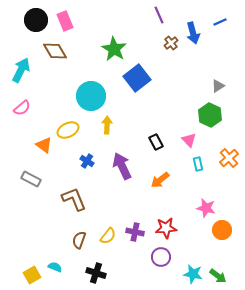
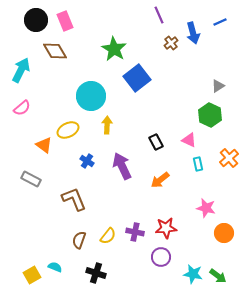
pink triangle: rotated 21 degrees counterclockwise
orange circle: moved 2 px right, 3 px down
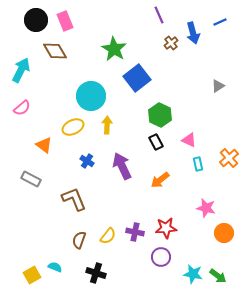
green hexagon: moved 50 px left
yellow ellipse: moved 5 px right, 3 px up
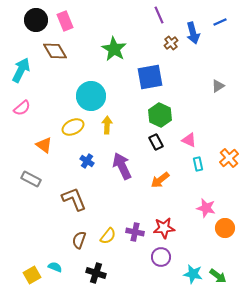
blue square: moved 13 px right, 1 px up; rotated 28 degrees clockwise
red star: moved 2 px left
orange circle: moved 1 px right, 5 px up
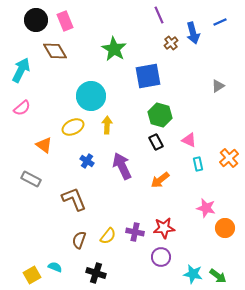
blue square: moved 2 px left, 1 px up
green hexagon: rotated 10 degrees counterclockwise
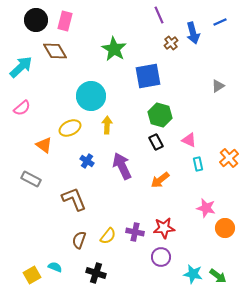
pink rectangle: rotated 36 degrees clockwise
cyan arrow: moved 3 px up; rotated 20 degrees clockwise
yellow ellipse: moved 3 px left, 1 px down
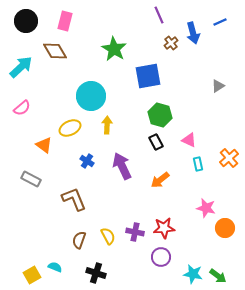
black circle: moved 10 px left, 1 px down
yellow semicircle: rotated 66 degrees counterclockwise
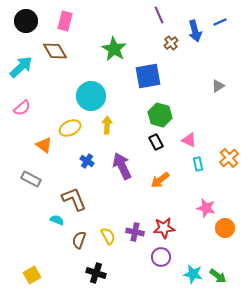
blue arrow: moved 2 px right, 2 px up
cyan semicircle: moved 2 px right, 47 px up
